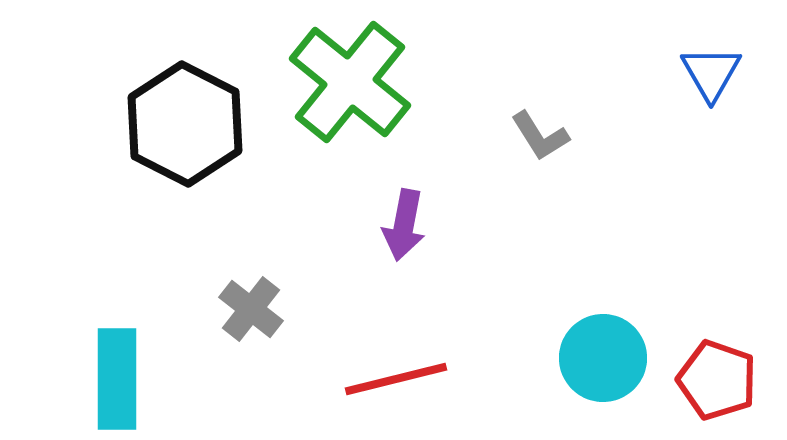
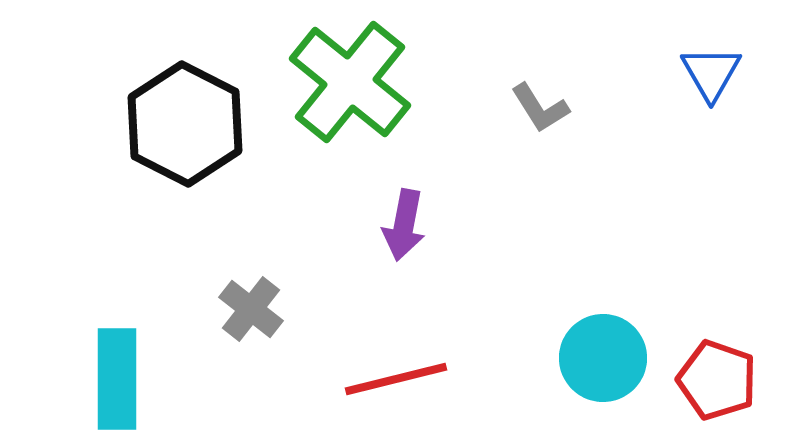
gray L-shape: moved 28 px up
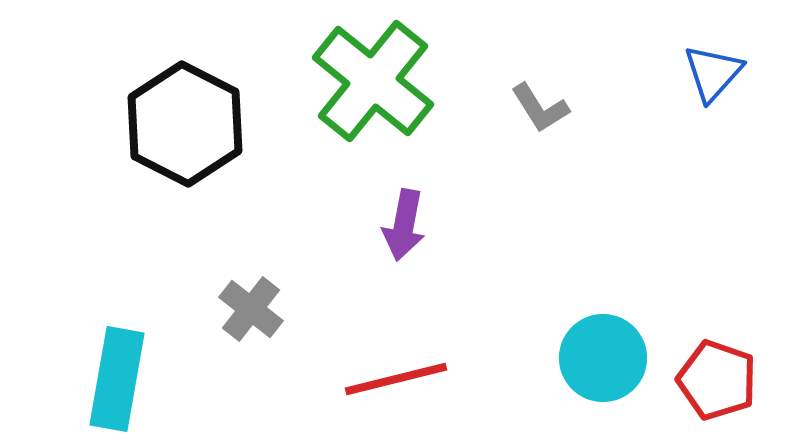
blue triangle: moved 2 px right; rotated 12 degrees clockwise
green cross: moved 23 px right, 1 px up
cyan rectangle: rotated 10 degrees clockwise
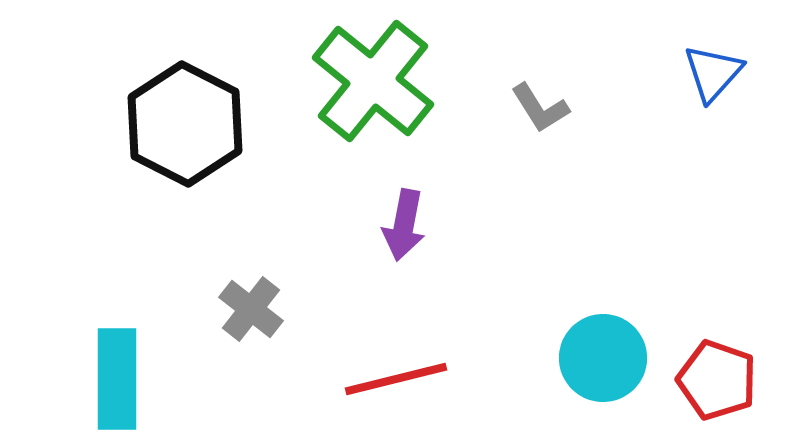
cyan rectangle: rotated 10 degrees counterclockwise
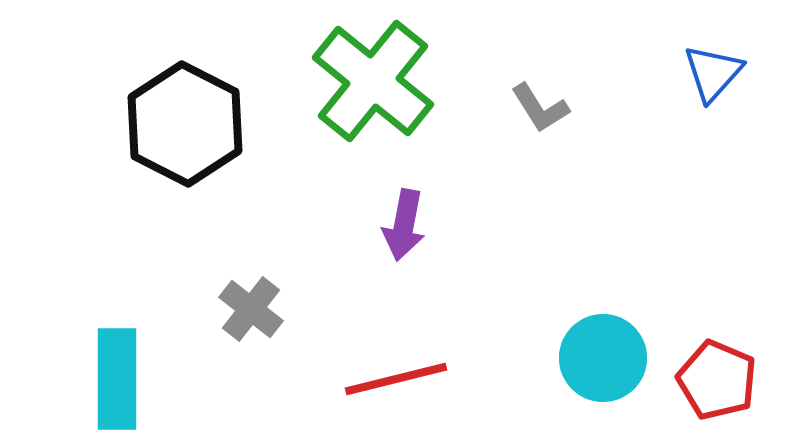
red pentagon: rotated 4 degrees clockwise
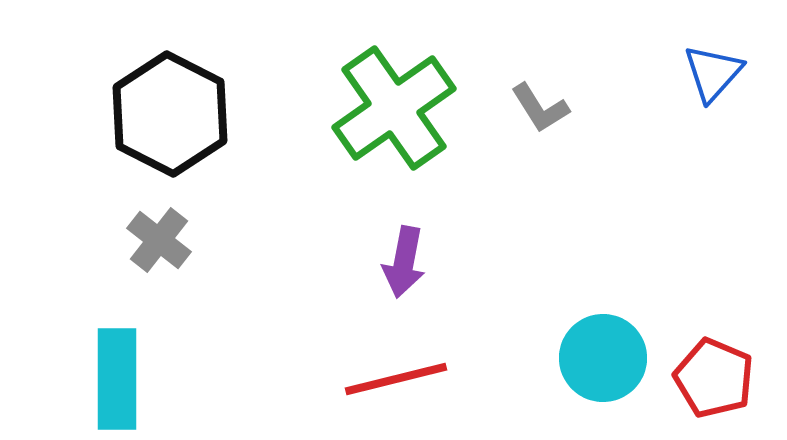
green cross: moved 21 px right, 27 px down; rotated 16 degrees clockwise
black hexagon: moved 15 px left, 10 px up
purple arrow: moved 37 px down
gray cross: moved 92 px left, 69 px up
red pentagon: moved 3 px left, 2 px up
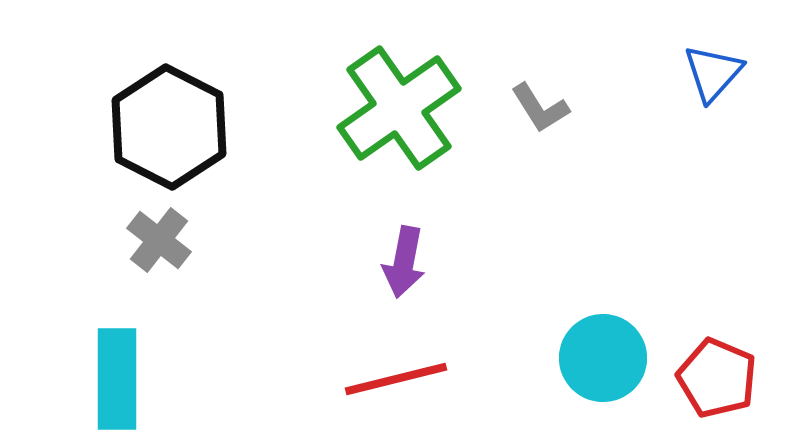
green cross: moved 5 px right
black hexagon: moved 1 px left, 13 px down
red pentagon: moved 3 px right
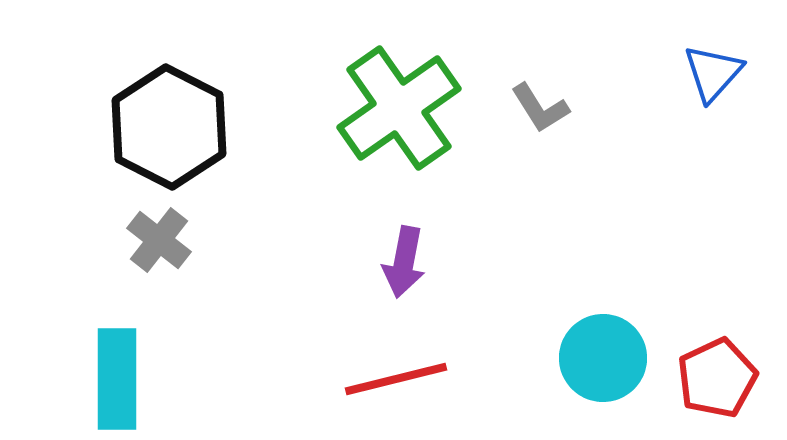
red pentagon: rotated 24 degrees clockwise
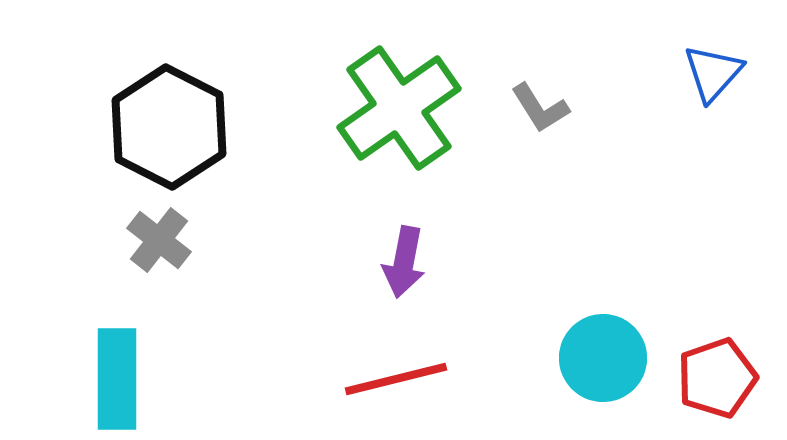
red pentagon: rotated 6 degrees clockwise
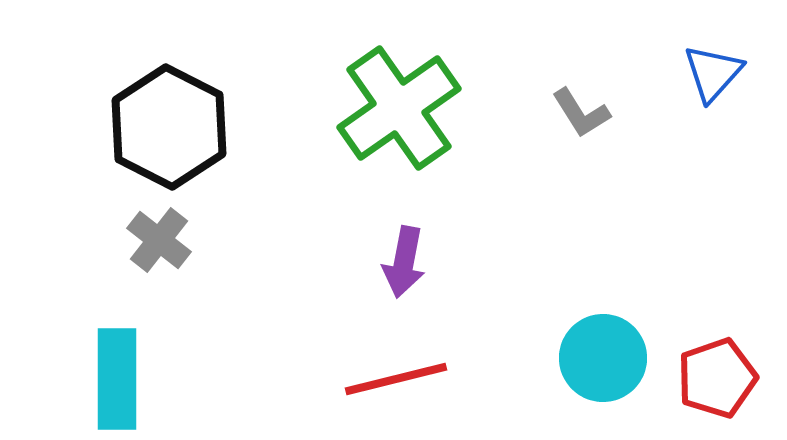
gray L-shape: moved 41 px right, 5 px down
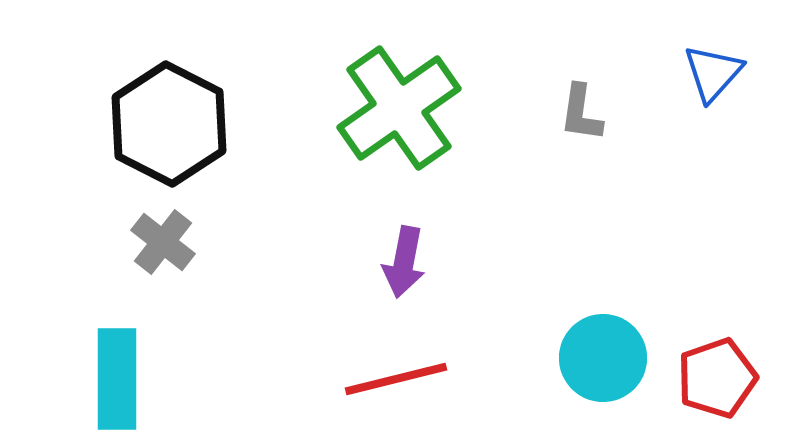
gray L-shape: rotated 40 degrees clockwise
black hexagon: moved 3 px up
gray cross: moved 4 px right, 2 px down
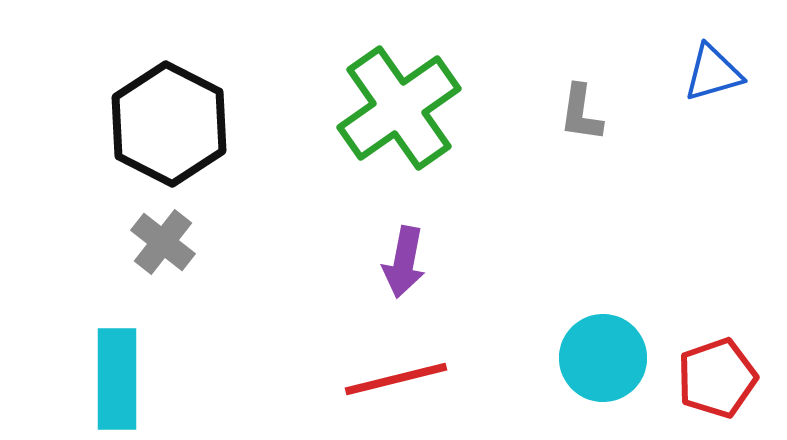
blue triangle: rotated 32 degrees clockwise
